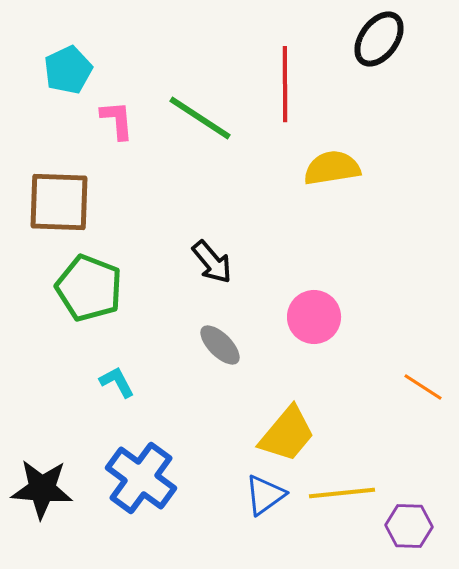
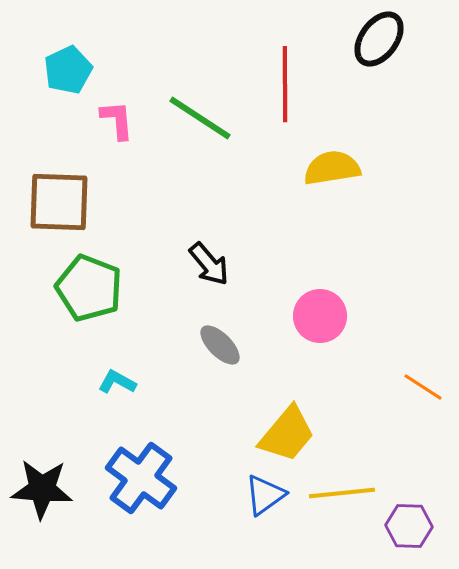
black arrow: moved 3 px left, 2 px down
pink circle: moved 6 px right, 1 px up
cyan L-shape: rotated 33 degrees counterclockwise
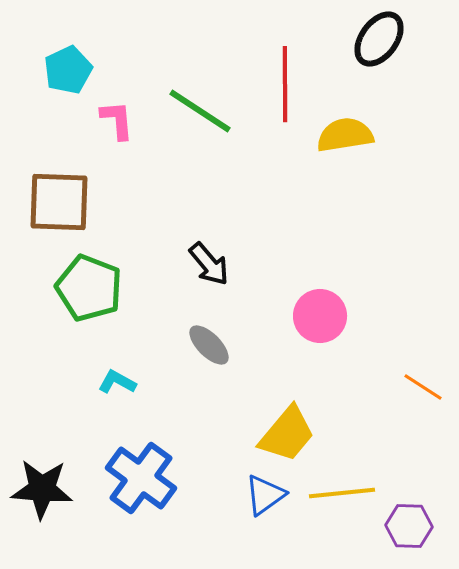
green line: moved 7 px up
yellow semicircle: moved 13 px right, 33 px up
gray ellipse: moved 11 px left
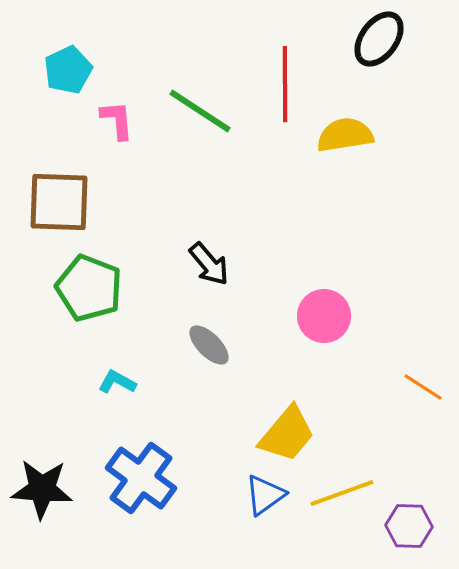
pink circle: moved 4 px right
yellow line: rotated 14 degrees counterclockwise
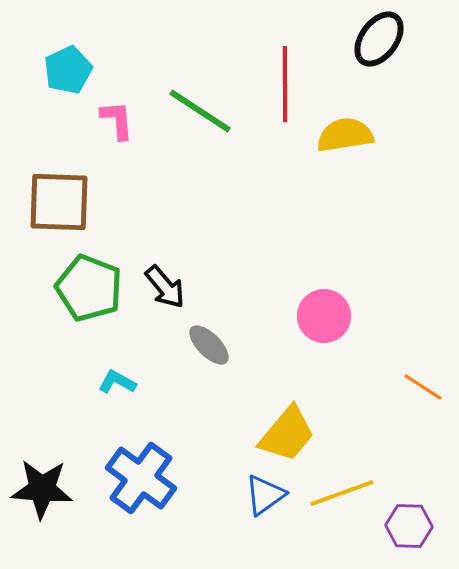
black arrow: moved 44 px left, 23 px down
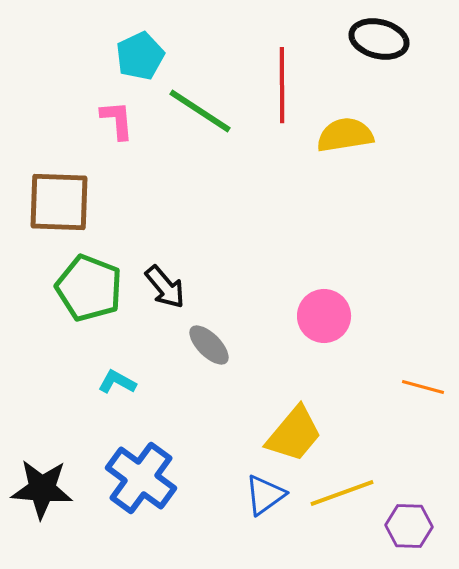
black ellipse: rotated 68 degrees clockwise
cyan pentagon: moved 72 px right, 14 px up
red line: moved 3 px left, 1 px down
orange line: rotated 18 degrees counterclockwise
yellow trapezoid: moved 7 px right
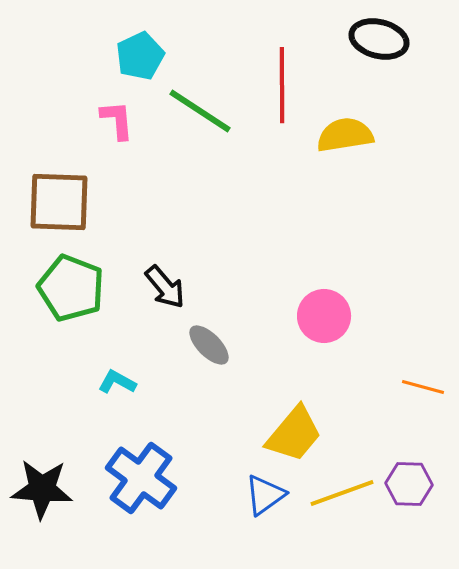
green pentagon: moved 18 px left
purple hexagon: moved 42 px up
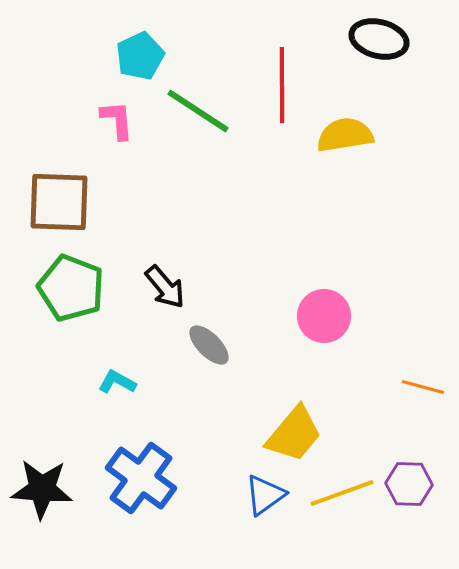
green line: moved 2 px left
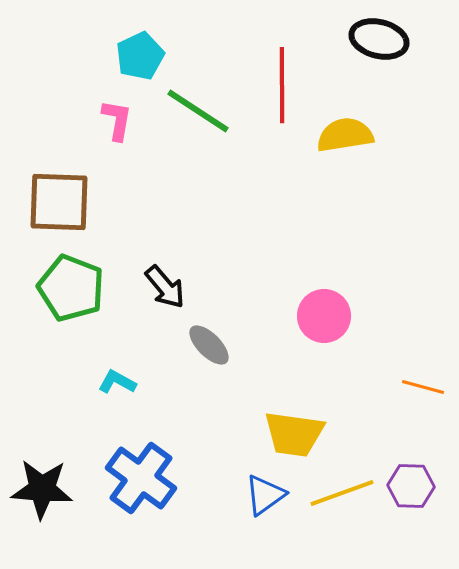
pink L-shape: rotated 15 degrees clockwise
yellow trapezoid: rotated 58 degrees clockwise
purple hexagon: moved 2 px right, 2 px down
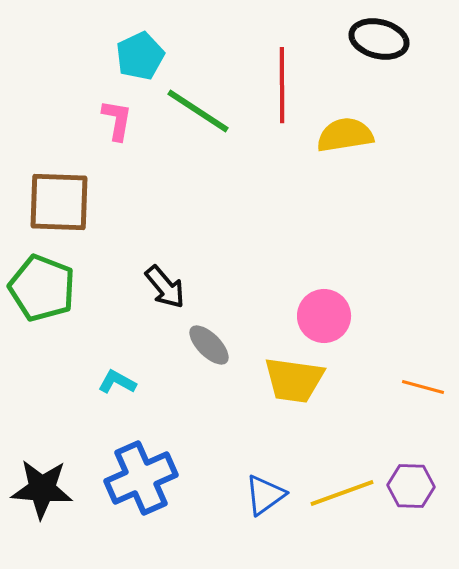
green pentagon: moved 29 px left
yellow trapezoid: moved 54 px up
blue cross: rotated 30 degrees clockwise
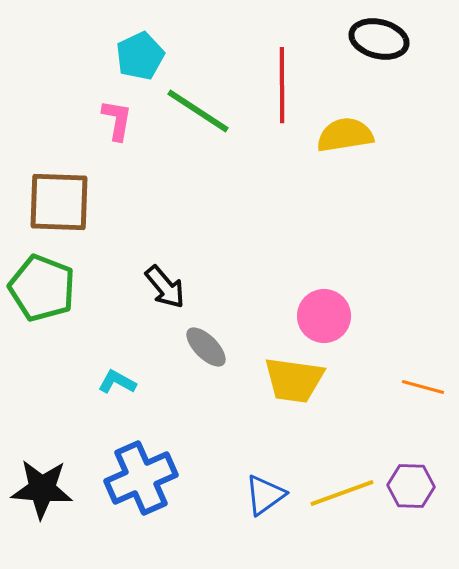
gray ellipse: moved 3 px left, 2 px down
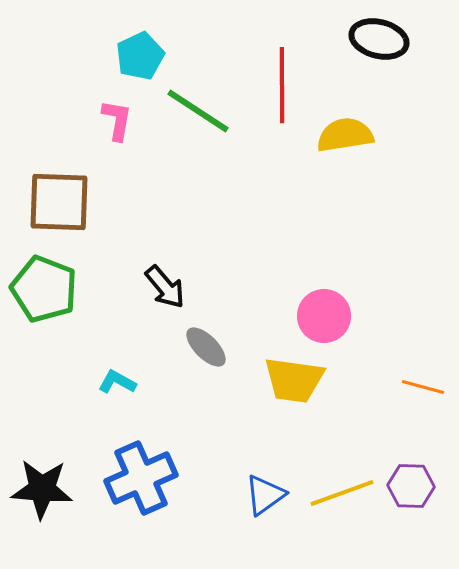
green pentagon: moved 2 px right, 1 px down
